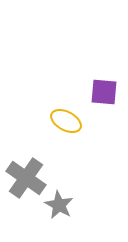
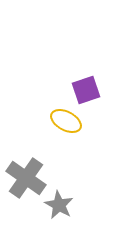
purple square: moved 18 px left, 2 px up; rotated 24 degrees counterclockwise
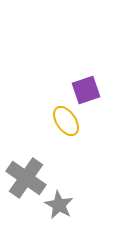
yellow ellipse: rotated 28 degrees clockwise
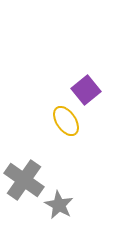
purple square: rotated 20 degrees counterclockwise
gray cross: moved 2 px left, 2 px down
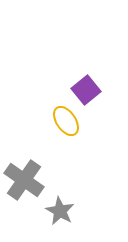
gray star: moved 1 px right, 6 px down
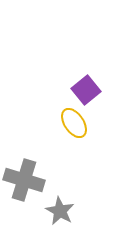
yellow ellipse: moved 8 px right, 2 px down
gray cross: rotated 18 degrees counterclockwise
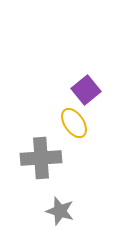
gray cross: moved 17 px right, 22 px up; rotated 21 degrees counterclockwise
gray star: rotated 12 degrees counterclockwise
